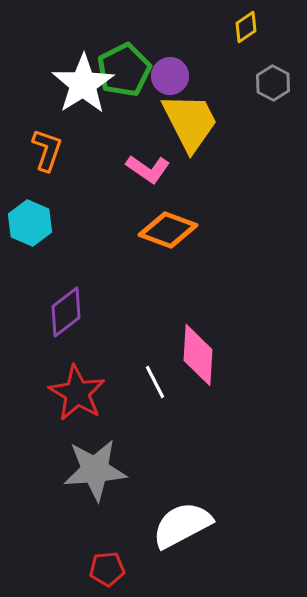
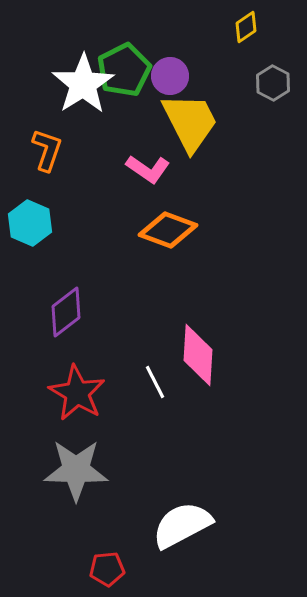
gray star: moved 19 px left; rotated 6 degrees clockwise
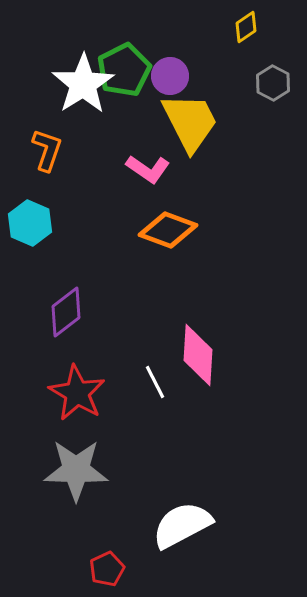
red pentagon: rotated 20 degrees counterclockwise
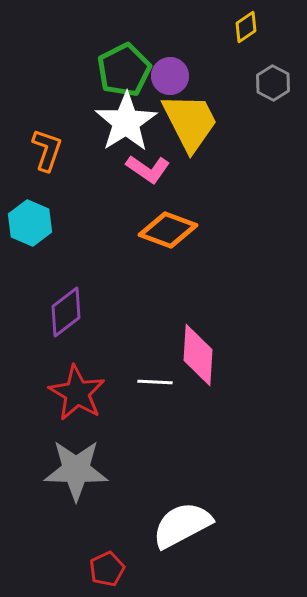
white star: moved 43 px right, 38 px down
white line: rotated 60 degrees counterclockwise
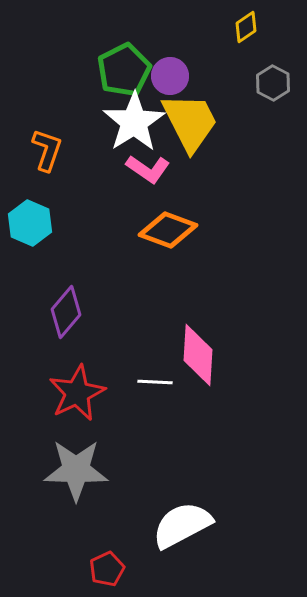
white star: moved 8 px right
purple diamond: rotated 12 degrees counterclockwise
red star: rotated 16 degrees clockwise
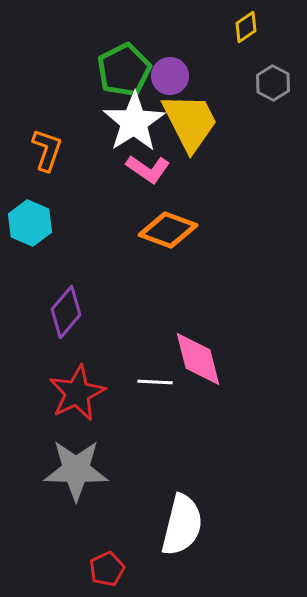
pink diamond: moved 4 px down; rotated 18 degrees counterclockwise
white semicircle: rotated 132 degrees clockwise
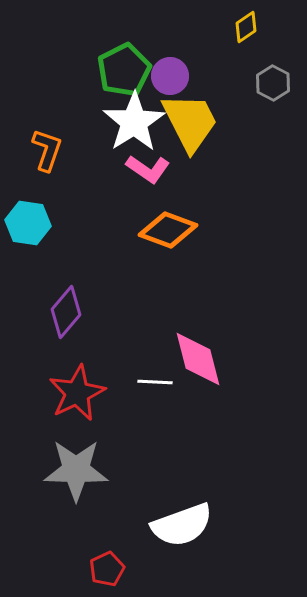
cyan hexagon: moved 2 px left; rotated 15 degrees counterclockwise
white semicircle: rotated 56 degrees clockwise
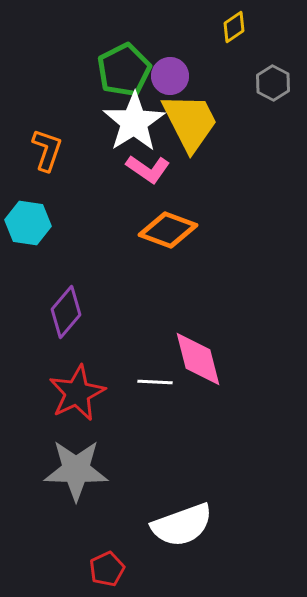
yellow diamond: moved 12 px left
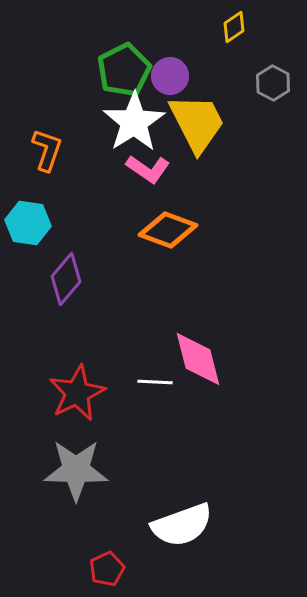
yellow trapezoid: moved 7 px right, 1 px down
purple diamond: moved 33 px up
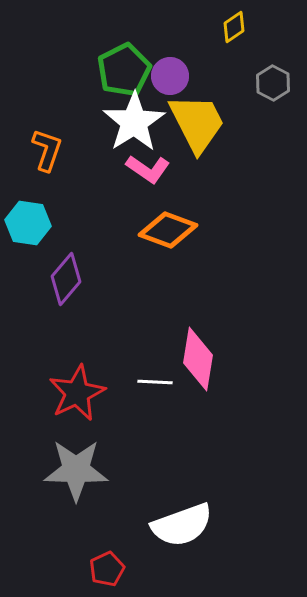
pink diamond: rotated 24 degrees clockwise
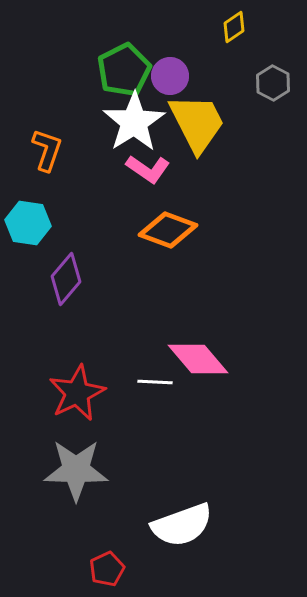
pink diamond: rotated 50 degrees counterclockwise
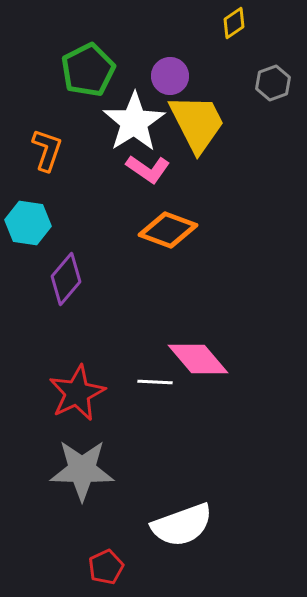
yellow diamond: moved 4 px up
green pentagon: moved 36 px left
gray hexagon: rotated 12 degrees clockwise
gray star: moved 6 px right
red pentagon: moved 1 px left, 2 px up
